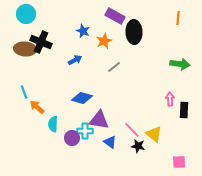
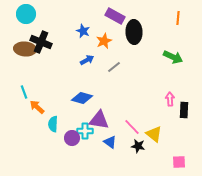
blue arrow: moved 12 px right
green arrow: moved 7 px left, 7 px up; rotated 18 degrees clockwise
pink line: moved 3 px up
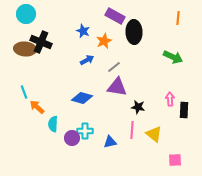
purple triangle: moved 18 px right, 33 px up
pink line: moved 3 px down; rotated 48 degrees clockwise
blue triangle: rotated 48 degrees counterclockwise
black star: moved 39 px up
pink square: moved 4 px left, 2 px up
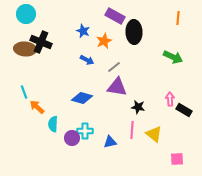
blue arrow: rotated 56 degrees clockwise
black rectangle: rotated 63 degrees counterclockwise
pink square: moved 2 px right, 1 px up
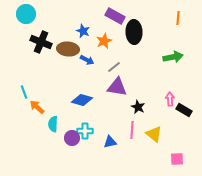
brown ellipse: moved 43 px right
green arrow: rotated 36 degrees counterclockwise
blue diamond: moved 2 px down
black star: rotated 16 degrees clockwise
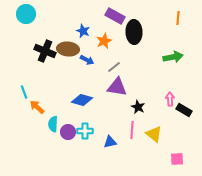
black cross: moved 4 px right, 9 px down
purple circle: moved 4 px left, 6 px up
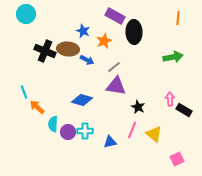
purple triangle: moved 1 px left, 1 px up
pink line: rotated 18 degrees clockwise
pink square: rotated 24 degrees counterclockwise
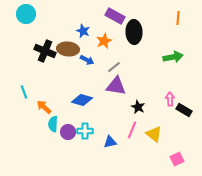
orange arrow: moved 7 px right
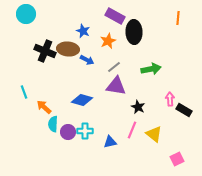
orange star: moved 4 px right
green arrow: moved 22 px left, 12 px down
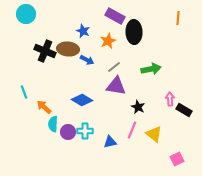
blue diamond: rotated 15 degrees clockwise
